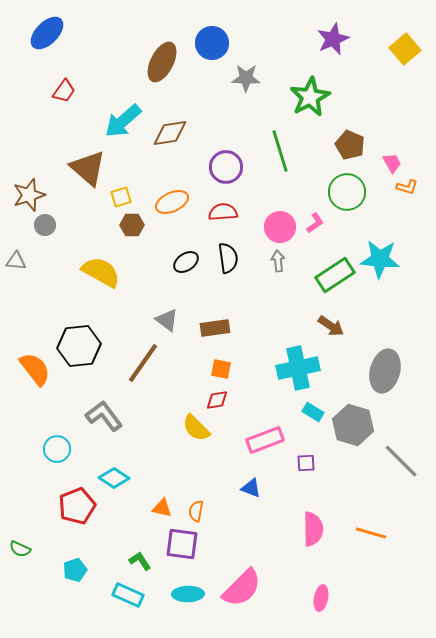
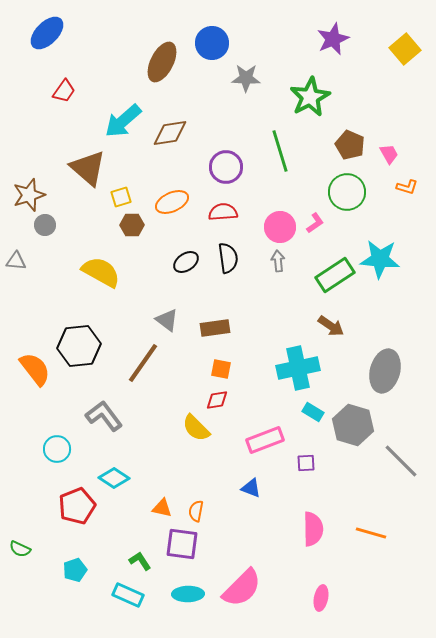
pink trapezoid at (392, 163): moved 3 px left, 9 px up
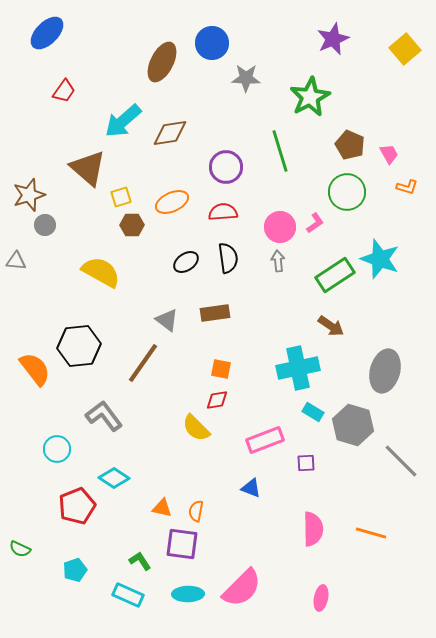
cyan star at (380, 259): rotated 15 degrees clockwise
brown rectangle at (215, 328): moved 15 px up
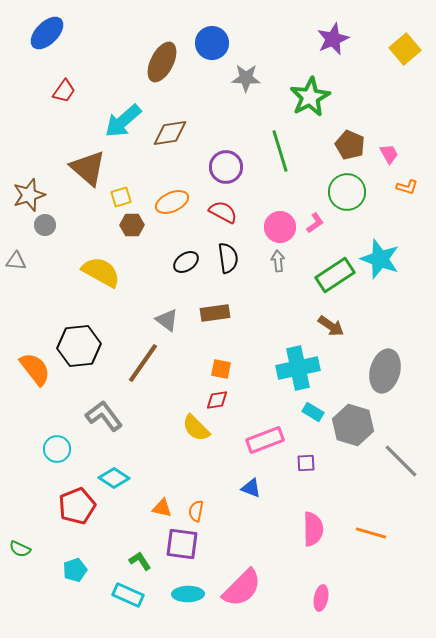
red semicircle at (223, 212): rotated 32 degrees clockwise
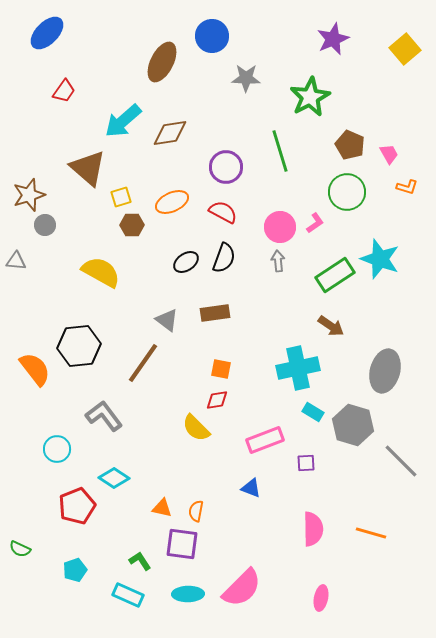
blue circle at (212, 43): moved 7 px up
black semicircle at (228, 258): moved 4 px left; rotated 28 degrees clockwise
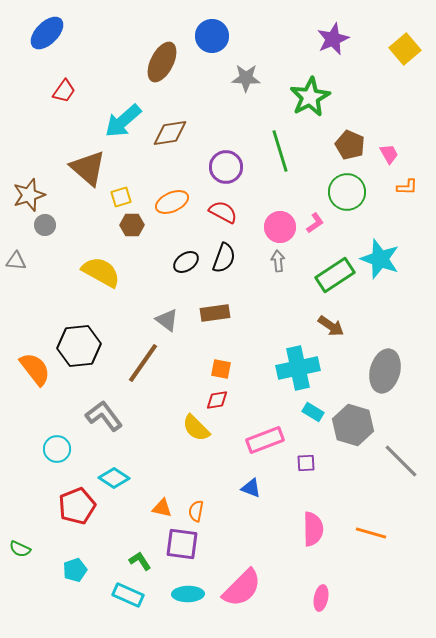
orange L-shape at (407, 187): rotated 15 degrees counterclockwise
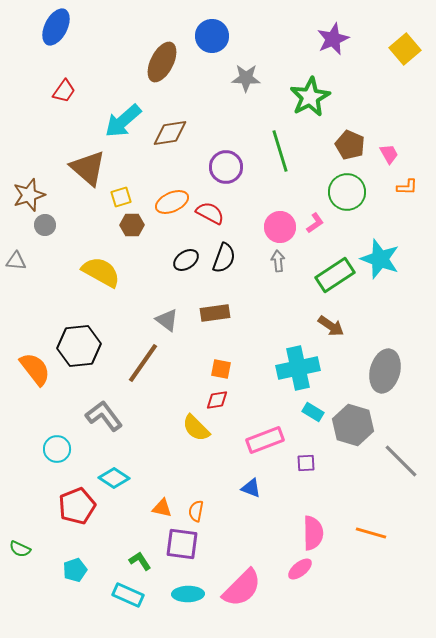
blue ellipse at (47, 33): moved 9 px right, 6 px up; rotated 18 degrees counterclockwise
red semicircle at (223, 212): moved 13 px left, 1 px down
black ellipse at (186, 262): moved 2 px up
pink semicircle at (313, 529): moved 4 px down
pink ellipse at (321, 598): moved 21 px left, 29 px up; rotated 40 degrees clockwise
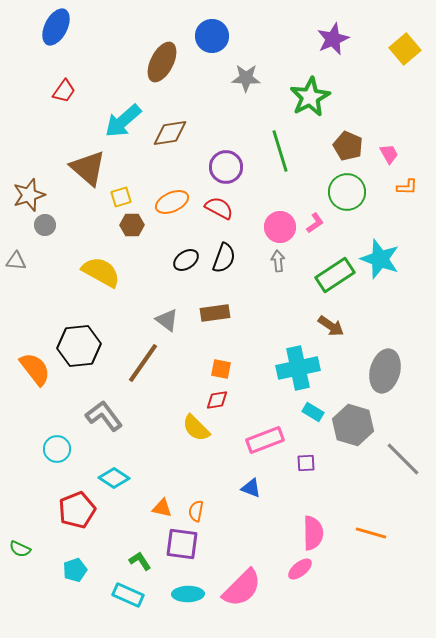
brown pentagon at (350, 145): moved 2 px left, 1 px down
red semicircle at (210, 213): moved 9 px right, 5 px up
gray line at (401, 461): moved 2 px right, 2 px up
red pentagon at (77, 506): moved 4 px down
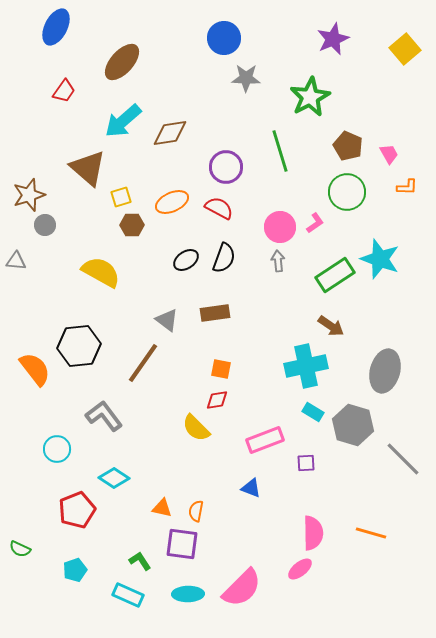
blue circle at (212, 36): moved 12 px right, 2 px down
brown ellipse at (162, 62): moved 40 px left; rotated 15 degrees clockwise
cyan cross at (298, 368): moved 8 px right, 2 px up
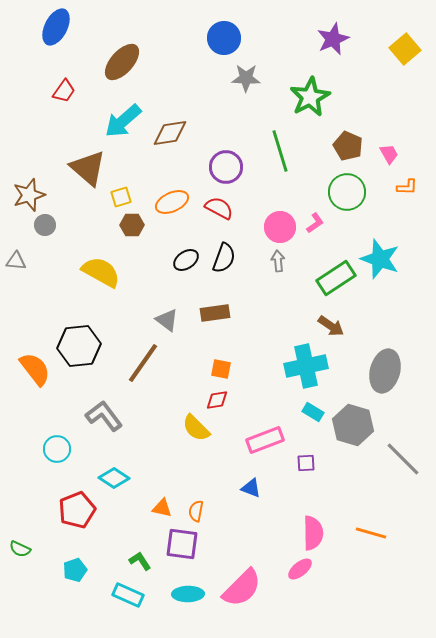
green rectangle at (335, 275): moved 1 px right, 3 px down
